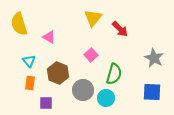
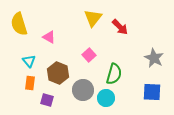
red arrow: moved 2 px up
pink square: moved 2 px left
purple square: moved 1 px right, 3 px up; rotated 16 degrees clockwise
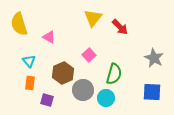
brown hexagon: moved 5 px right; rotated 15 degrees clockwise
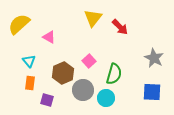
yellow semicircle: rotated 65 degrees clockwise
pink square: moved 6 px down
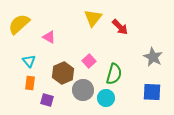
gray star: moved 1 px left, 1 px up
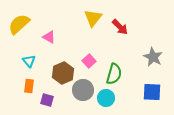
orange rectangle: moved 1 px left, 3 px down
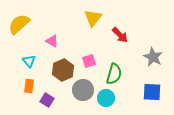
red arrow: moved 8 px down
pink triangle: moved 3 px right, 4 px down
pink square: rotated 24 degrees clockwise
brown hexagon: moved 3 px up
purple square: rotated 16 degrees clockwise
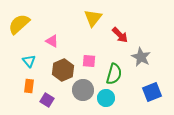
gray star: moved 12 px left
pink square: rotated 24 degrees clockwise
blue square: rotated 24 degrees counterclockwise
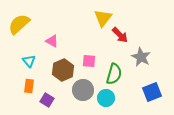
yellow triangle: moved 10 px right
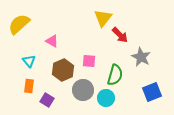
green semicircle: moved 1 px right, 1 px down
